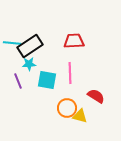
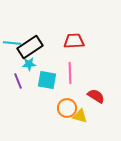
black rectangle: moved 1 px down
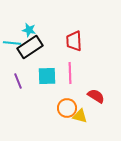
red trapezoid: rotated 90 degrees counterclockwise
cyan star: moved 34 px up; rotated 16 degrees clockwise
cyan square: moved 4 px up; rotated 12 degrees counterclockwise
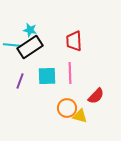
cyan star: moved 1 px right
cyan line: moved 2 px down
purple line: moved 2 px right; rotated 42 degrees clockwise
red semicircle: rotated 102 degrees clockwise
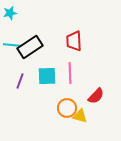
cyan star: moved 20 px left, 17 px up; rotated 24 degrees counterclockwise
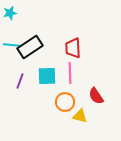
red trapezoid: moved 1 px left, 7 px down
red semicircle: rotated 102 degrees clockwise
orange circle: moved 2 px left, 6 px up
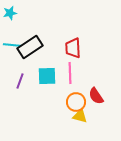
orange circle: moved 11 px right
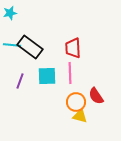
black rectangle: rotated 70 degrees clockwise
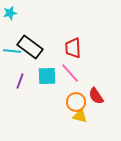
cyan line: moved 6 px down
pink line: rotated 40 degrees counterclockwise
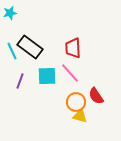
cyan line: rotated 60 degrees clockwise
